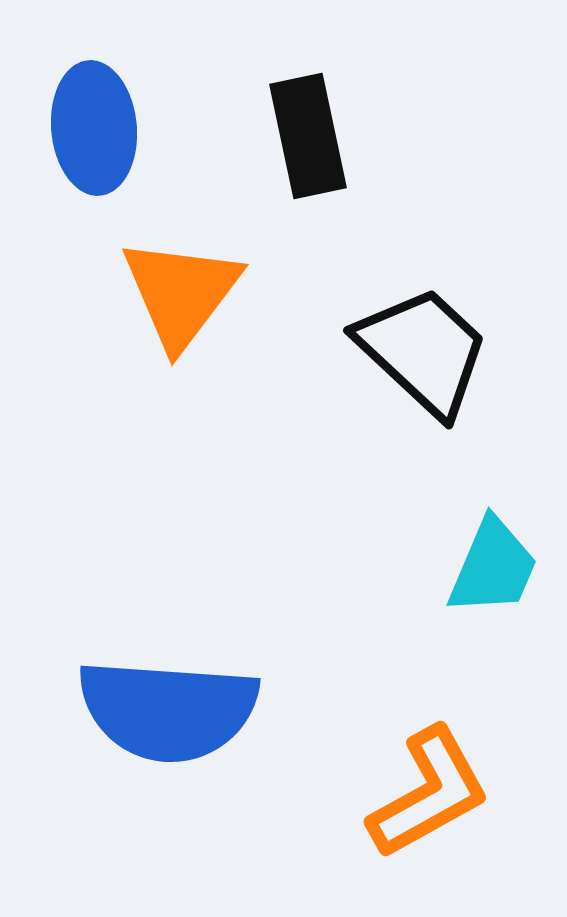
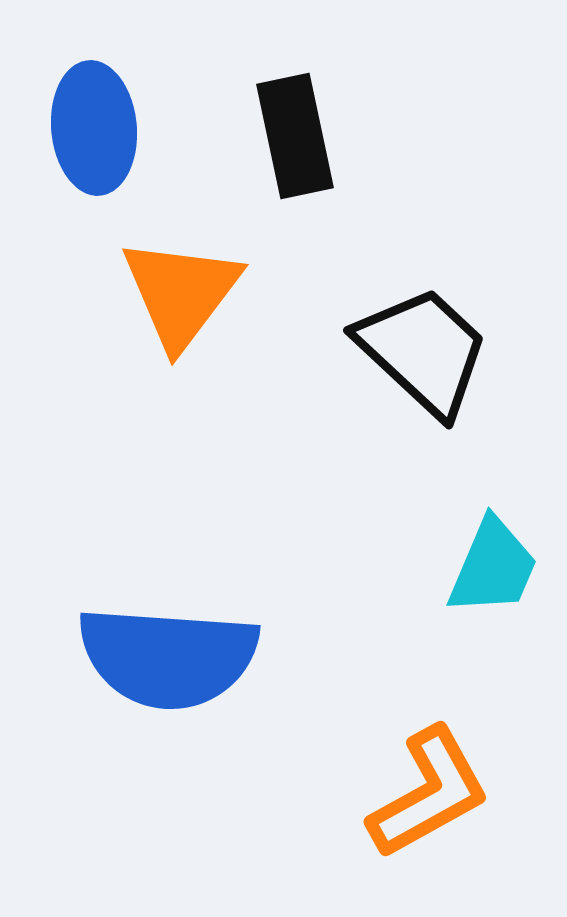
black rectangle: moved 13 px left
blue semicircle: moved 53 px up
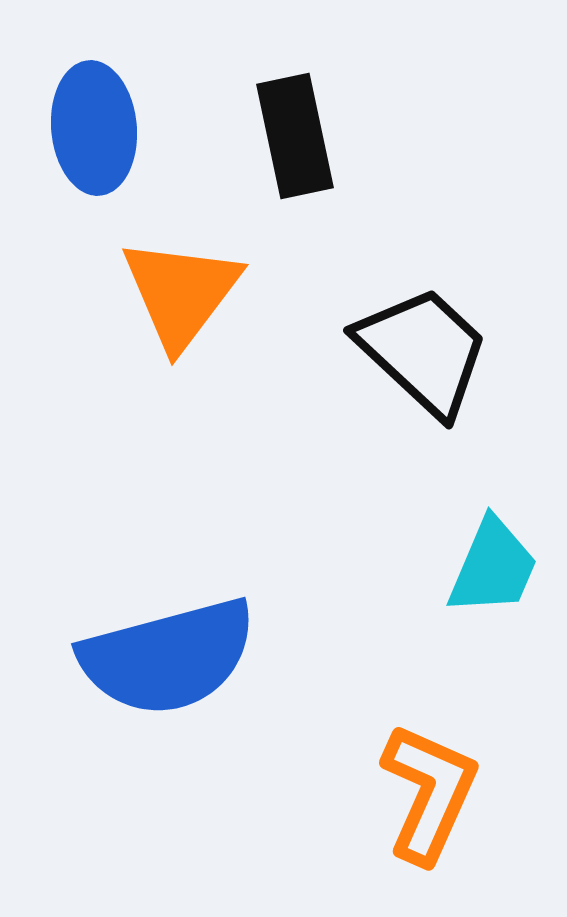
blue semicircle: rotated 19 degrees counterclockwise
orange L-shape: rotated 37 degrees counterclockwise
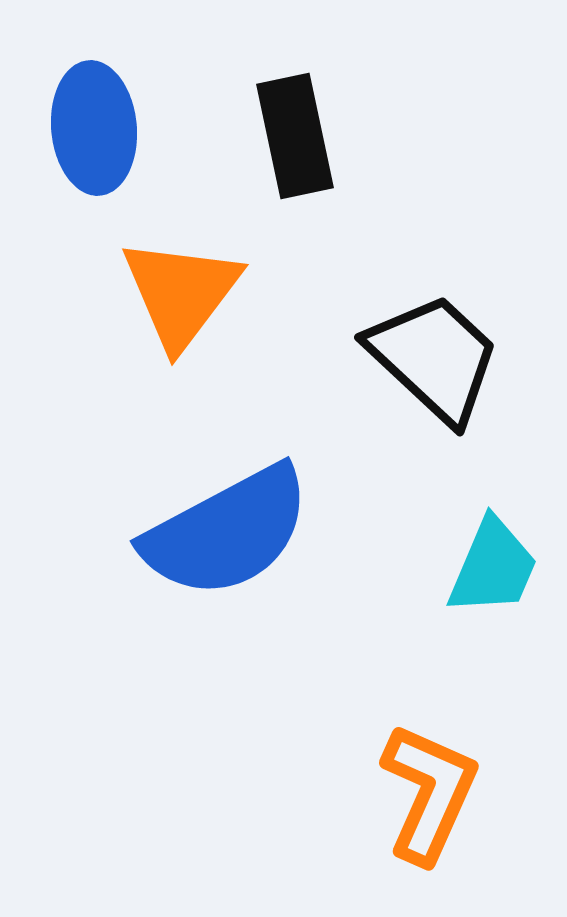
black trapezoid: moved 11 px right, 7 px down
blue semicircle: moved 59 px right, 125 px up; rotated 13 degrees counterclockwise
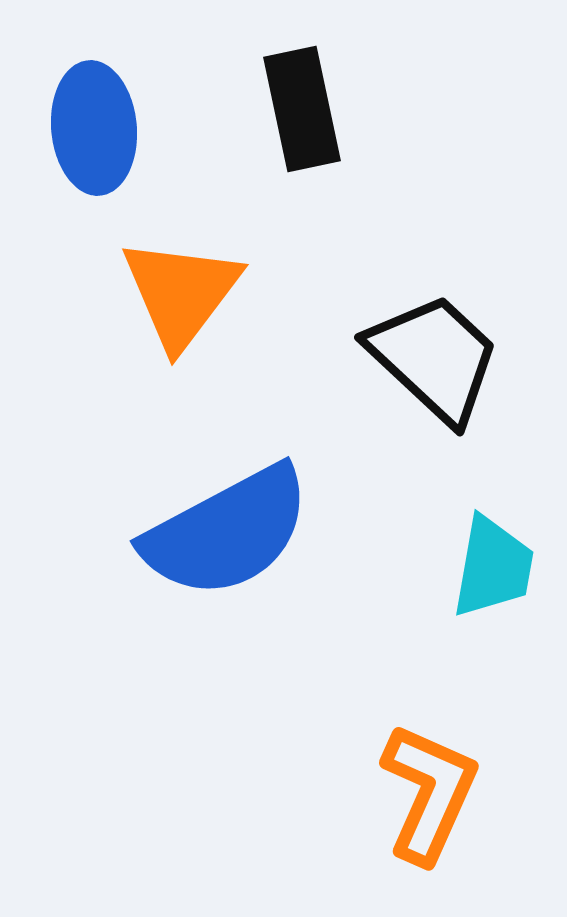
black rectangle: moved 7 px right, 27 px up
cyan trapezoid: rotated 13 degrees counterclockwise
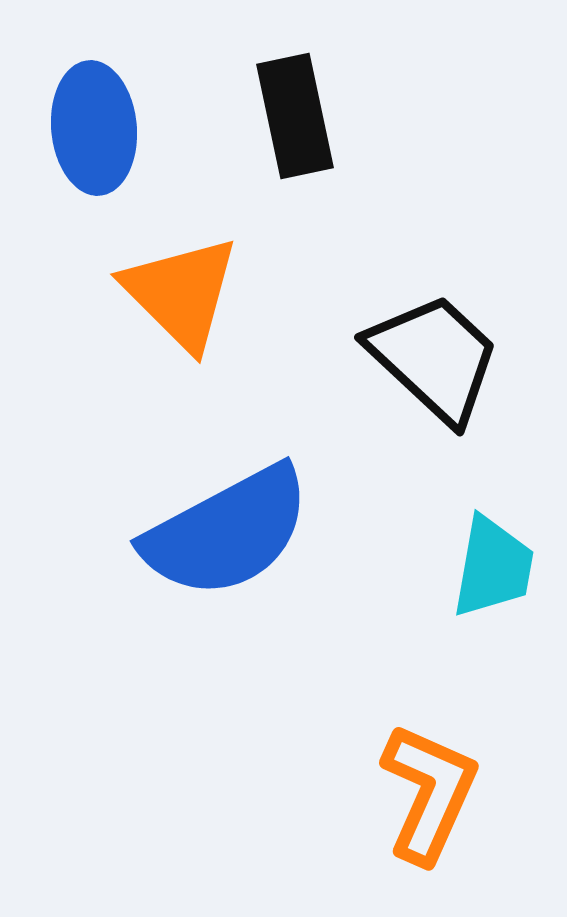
black rectangle: moved 7 px left, 7 px down
orange triangle: rotated 22 degrees counterclockwise
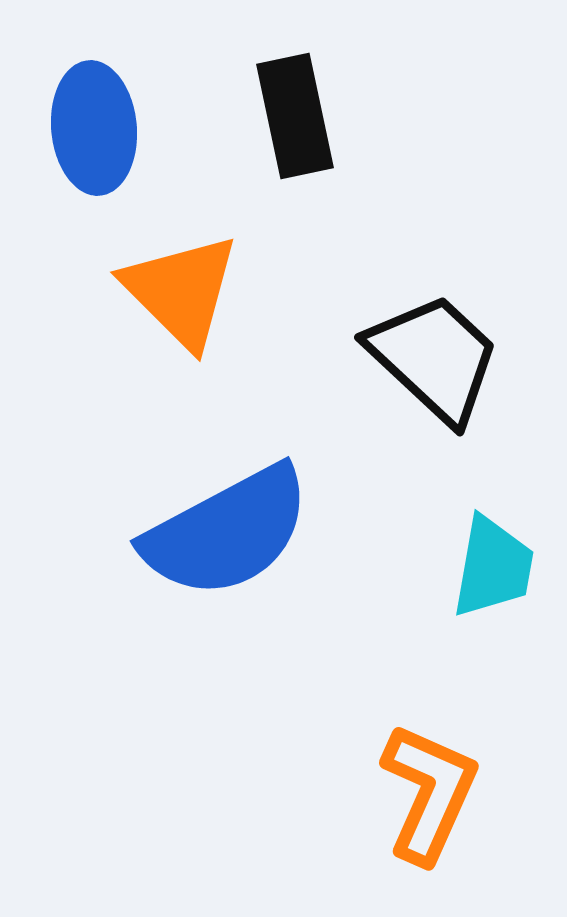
orange triangle: moved 2 px up
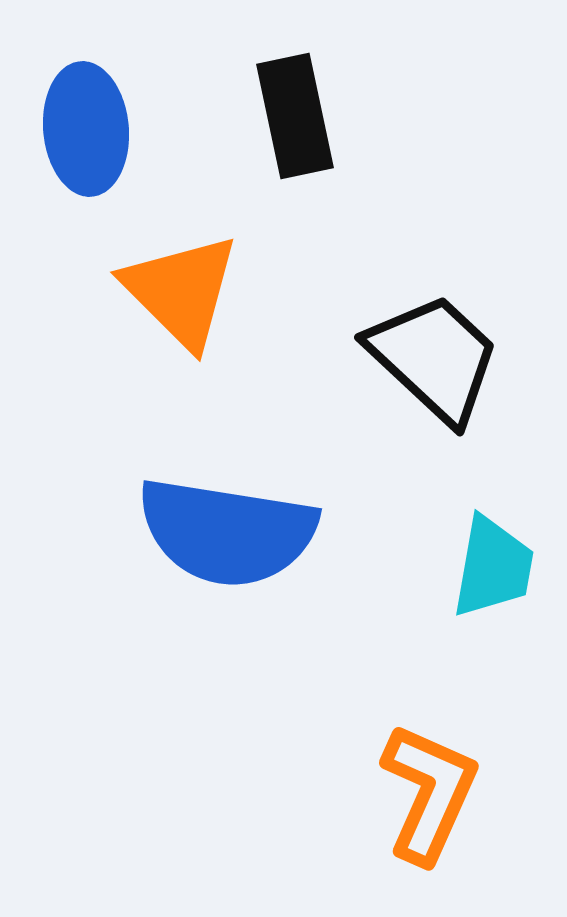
blue ellipse: moved 8 px left, 1 px down
blue semicircle: rotated 37 degrees clockwise
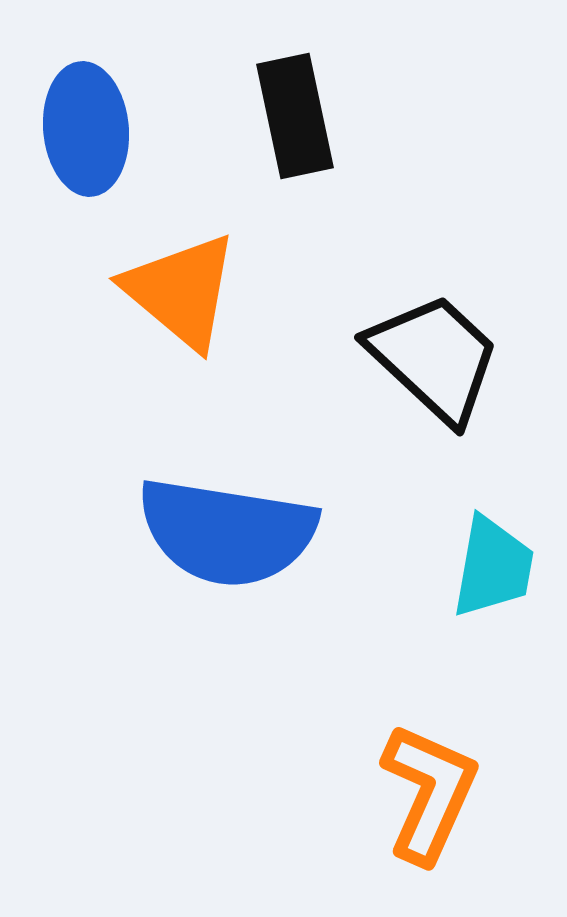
orange triangle: rotated 5 degrees counterclockwise
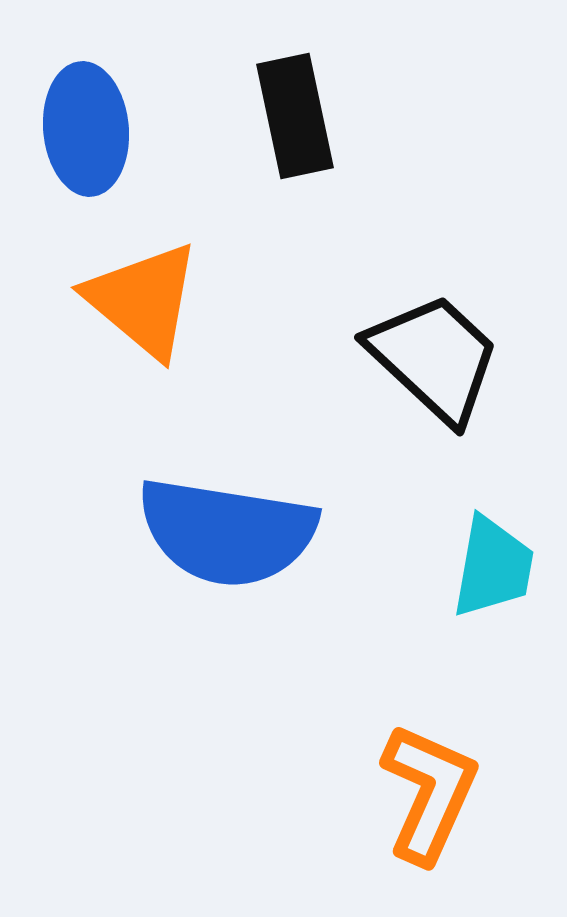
orange triangle: moved 38 px left, 9 px down
